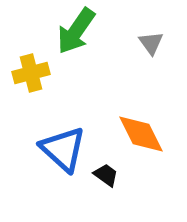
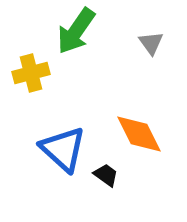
orange diamond: moved 2 px left
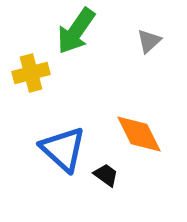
gray triangle: moved 2 px left, 2 px up; rotated 24 degrees clockwise
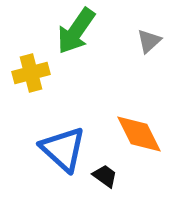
black trapezoid: moved 1 px left, 1 px down
